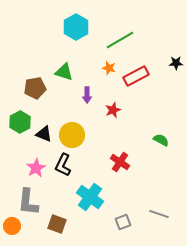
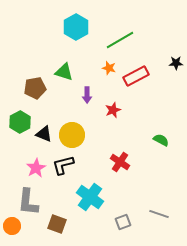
black L-shape: rotated 50 degrees clockwise
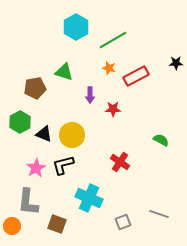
green line: moved 7 px left
purple arrow: moved 3 px right
red star: moved 1 px up; rotated 21 degrees clockwise
cyan cross: moved 1 px left, 1 px down; rotated 12 degrees counterclockwise
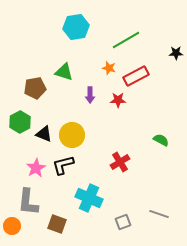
cyan hexagon: rotated 20 degrees clockwise
green line: moved 13 px right
black star: moved 10 px up
red star: moved 5 px right, 9 px up
red cross: rotated 24 degrees clockwise
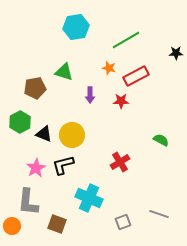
red star: moved 3 px right, 1 px down
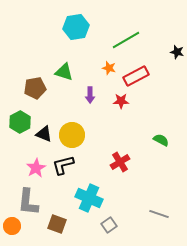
black star: moved 1 px right, 1 px up; rotated 16 degrees clockwise
gray square: moved 14 px left, 3 px down; rotated 14 degrees counterclockwise
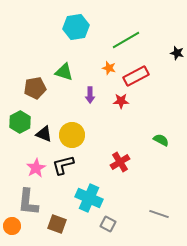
black star: moved 1 px down
gray square: moved 1 px left, 1 px up; rotated 28 degrees counterclockwise
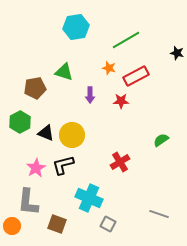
black triangle: moved 2 px right, 1 px up
green semicircle: rotated 63 degrees counterclockwise
